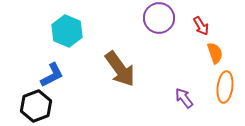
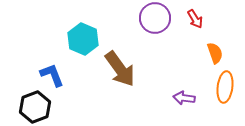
purple circle: moved 4 px left
red arrow: moved 6 px left, 7 px up
cyan hexagon: moved 16 px right, 8 px down
blue L-shape: rotated 84 degrees counterclockwise
purple arrow: rotated 45 degrees counterclockwise
black hexagon: moved 1 px left, 1 px down
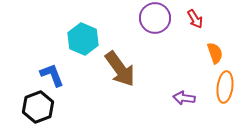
black hexagon: moved 3 px right
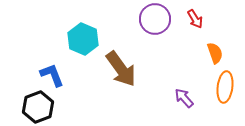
purple circle: moved 1 px down
brown arrow: moved 1 px right
purple arrow: rotated 40 degrees clockwise
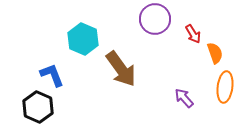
red arrow: moved 2 px left, 15 px down
black hexagon: rotated 16 degrees counterclockwise
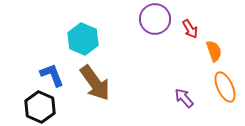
red arrow: moved 3 px left, 5 px up
orange semicircle: moved 1 px left, 2 px up
brown arrow: moved 26 px left, 14 px down
orange ellipse: rotated 32 degrees counterclockwise
black hexagon: moved 2 px right
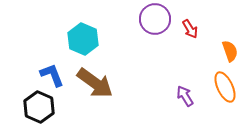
orange semicircle: moved 16 px right
brown arrow: rotated 18 degrees counterclockwise
purple arrow: moved 1 px right, 2 px up; rotated 10 degrees clockwise
black hexagon: moved 1 px left
